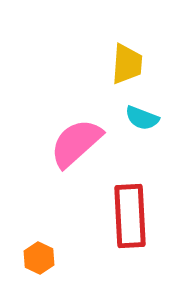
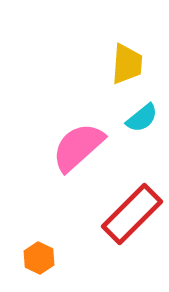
cyan semicircle: rotated 60 degrees counterclockwise
pink semicircle: moved 2 px right, 4 px down
red rectangle: moved 2 px right, 2 px up; rotated 48 degrees clockwise
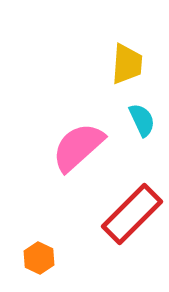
cyan semicircle: moved 2 px down; rotated 76 degrees counterclockwise
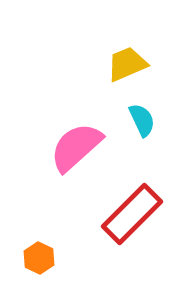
yellow trapezoid: rotated 117 degrees counterclockwise
pink semicircle: moved 2 px left
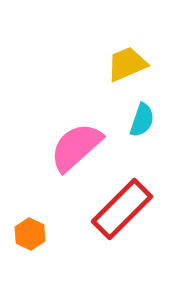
cyan semicircle: rotated 44 degrees clockwise
red rectangle: moved 10 px left, 5 px up
orange hexagon: moved 9 px left, 24 px up
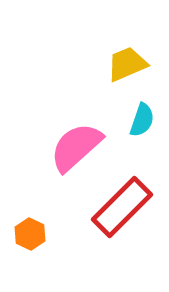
red rectangle: moved 2 px up
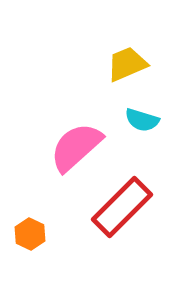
cyan semicircle: rotated 88 degrees clockwise
